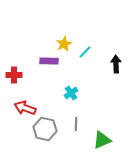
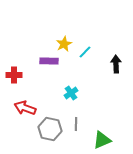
gray hexagon: moved 5 px right
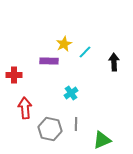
black arrow: moved 2 px left, 2 px up
red arrow: rotated 65 degrees clockwise
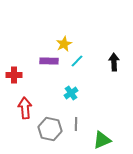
cyan line: moved 8 px left, 9 px down
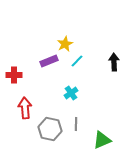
yellow star: moved 1 px right
purple rectangle: rotated 24 degrees counterclockwise
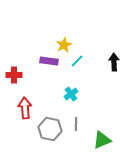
yellow star: moved 1 px left, 1 px down
purple rectangle: rotated 30 degrees clockwise
cyan cross: moved 1 px down
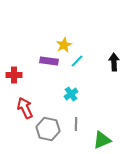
red arrow: rotated 20 degrees counterclockwise
gray hexagon: moved 2 px left
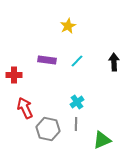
yellow star: moved 4 px right, 19 px up
purple rectangle: moved 2 px left, 1 px up
cyan cross: moved 6 px right, 8 px down
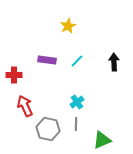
red arrow: moved 2 px up
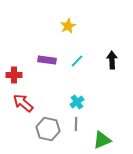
black arrow: moved 2 px left, 2 px up
red arrow: moved 2 px left, 3 px up; rotated 25 degrees counterclockwise
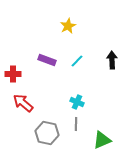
purple rectangle: rotated 12 degrees clockwise
red cross: moved 1 px left, 1 px up
cyan cross: rotated 32 degrees counterclockwise
gray hexagon: moved 1 px left, 4 px down
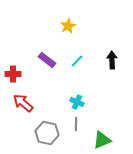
purple rectangle: rotated 18 degrees clockwise
